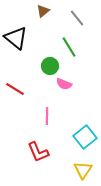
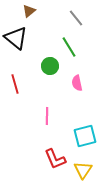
brown triangle: moved 14 px left
gray line: moved 1 px left
pink semicircle: moved 13 px right, 1 px up; rotated 56 degrees clockwise
red line: moved 5 px up; rotated 42 degrees clockwise
cyan square: moved 1 px up; rotated 25 degrees clockwise
red L-shape: moved 17 px right, 7 px down
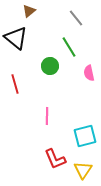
pink semicircle: moved 12 px right, 10 px up
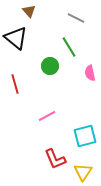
brown triangle: rotated 32 degrees counterclockwise
gray line: rotated 24 degrees counterclockwise
pink semicircle: moved 1 px right
pink line: rotated 60 degrees clockwise
yellow triangle: moved 2 px down
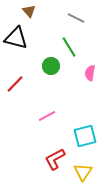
black triangle: rotated 25 degrees counterclockwise
green circle: moved 1 px right
pink semicircle: rotated 21 degrees clockwise
red line: rotated 60 degrees clockwise
red L-shape: rotated 85 degrees clockwise
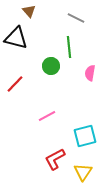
green line: rotated 25 degrees clockwise
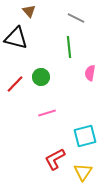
green circle: moved 10 px left, 11 px down
pink line: moved 3 px up; rotated 12 degrees clockwise
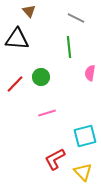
black triangle: moved 1 px right, 1 px down; rotated 10 degrees counterclockwise
yellow triangle: rotated 18 degrees counterclockwise
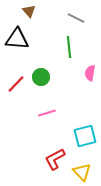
red line: moved 1 px right
yellow triangle: moved 1 px left
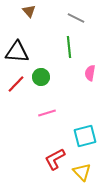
black triangle: moved 13 px down
